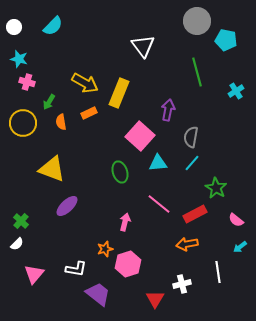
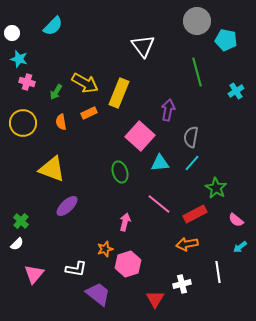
white circle: moved 2 px left, 6 px down
green arrow: moved 7 px right, 10 px up
cyan triangle: moved 2 px right
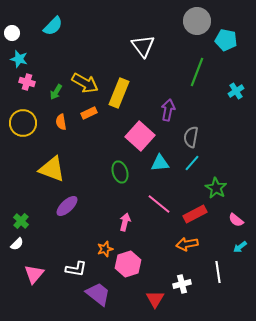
green line: rotated 36 degrees clockwise
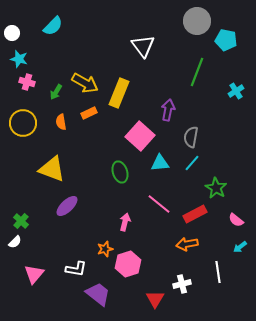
white semicircle: moved 2 px left, 2 px up
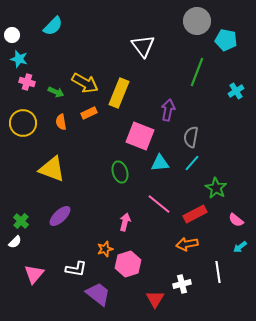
white circle: moved 2 px down
green arrow: rotated 98 degrees counterclockwise
pink square: rotated 20 degrees counterclockwise
purple ellipse: moved 7 px left, 10 px down
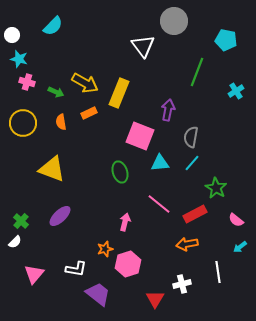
gray circle: moved 23 px left
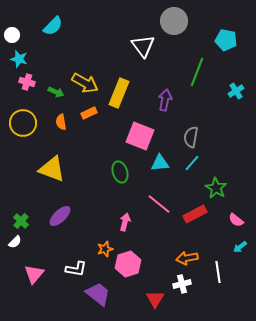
purple arrow: moved 3 px left, 10 px up
orange arrow: moved 14 px down
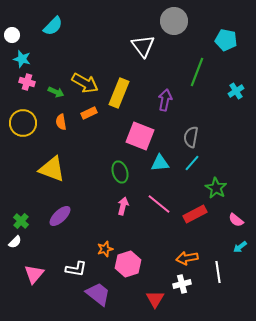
cyan star: moved 3 px right
pink arrow: moved 2 px left, 16 px up
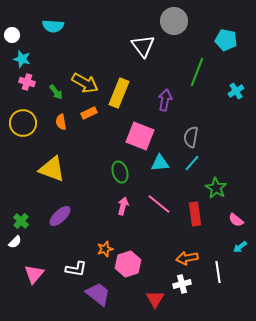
cyan semicircle: rotated 50 degrees clockwise
green arrow: rotated 28 degrees clockwise
red rectangle: rotated 70 degrees counterclockwise
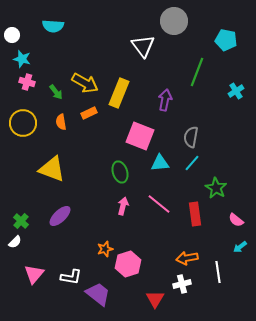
white L-shape: moved 5 px left, 8 px down
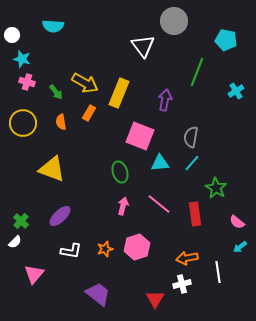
orange rectangle: rotated 35 degrees counterclockwise
pink semicircle: moved 1 px right, 2 px down
pink hexagon: moved 9 px right, 17 px up
white L-shape: moved 26 px up
